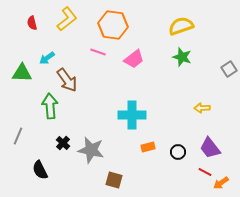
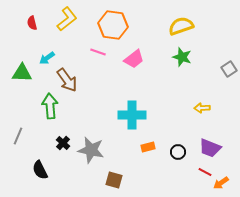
purple trapezoid: rotated 30 degrees counterclockwise
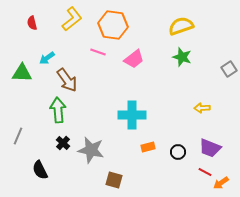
yellow L-shape: moved 5 px right
green arrow: moved 8 px right, 4 px down
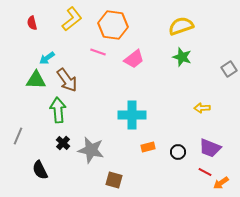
green triangle: moved 14 px right, 7 px down
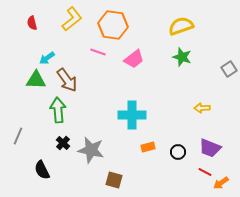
black semicircle: moved 2 px right
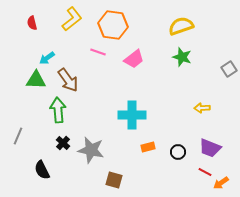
brown arrow: moved 1 px right
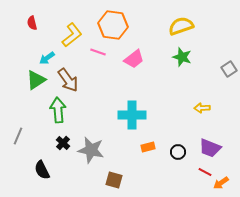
yellow L-shape: moved 16 px down
green triangle: rotated 35 degrees counterclockwise
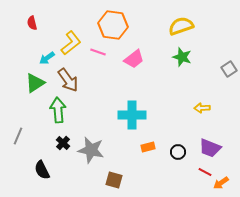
yellow L-shape: moved 1 px left, 8 px down
green triangle: moved 1 px left, 3 px down
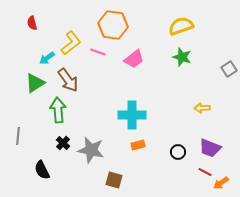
gray line: rotated 18 degrees counterclockwise
orange rectangle: moved 10 px left, 2 px up
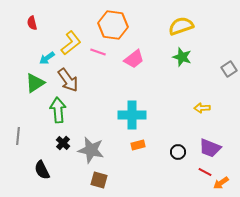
brown square: moved 15 px left
